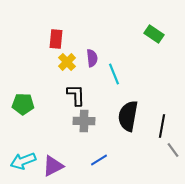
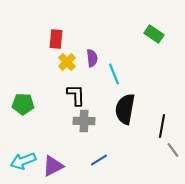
black semicircle: moved 3 px left, 7 px up
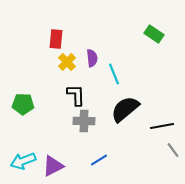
black semicircle: rotated 40 degrees clockwise
black line: rotated 70 degrees clockwise
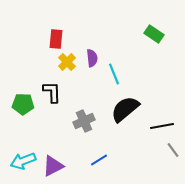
black L-shape: moved 24 px left, 3 px up
gray cross: rotated 25 degrees counterclockwise
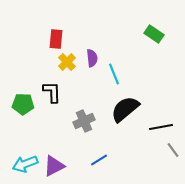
black line: moved 1 px left, 1 px down
cyan arrow: moved 2 px right, 3 px down
purple triangle: moved 1 px right
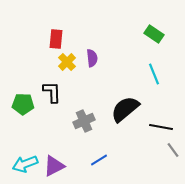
cyan line: moved 40 px right
black line: rotated 20 degrees clockwise
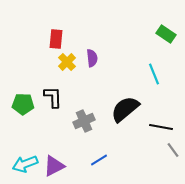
green rectangle: moved 12 px right
black L-shape: moved 1 px right, 5 px down
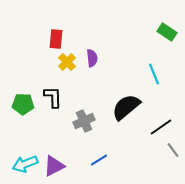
green rectangle: moved 1 px right, 2 px up
black semicircle: moved 1 px right, 2 px up
black line: rotated 45 degrees counterclockwise
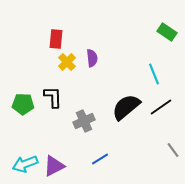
black line: moved 20 px up
blue line: moved 1 px right, 1 px up
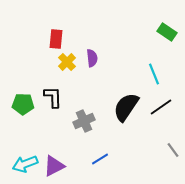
black semicircle: rotated 16 degrees counterclockwise
